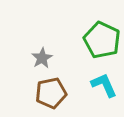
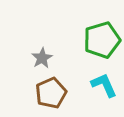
green pentagon: rotated 30 degrees clockwise
brown pentagon: rotated 12 degrees counterclockwise
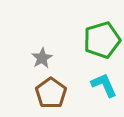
brown pentagon: rotated 12 degrees counterclockwise
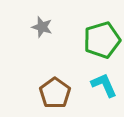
gray star: moved 31 px up; rotated 25 degrees counterclockwise
brown pentagon: moved 4 px right
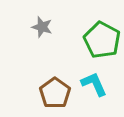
green pentagon: rotated 27 degrees counterclockwise
cyan L-shape: moved 10 px left, 1 px up
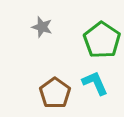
green pentagon: rotated 6 degrees clockwise
cyan L-shape: moved 1 px right, 1 px up
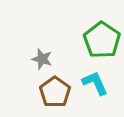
gray star: moved 32 px down
brown pentagon: moved 1 px up
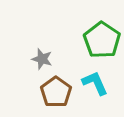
brown pentagon: moved 1 px right
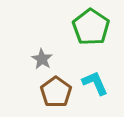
green pentagon: moved 11 px left, 13 px up
gray star: rotated 15 degrees clockwise
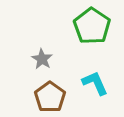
green pentagon: moved 1 px right, 1 px up
brown pentagon: moved 6 px left, 5 px down
